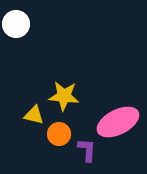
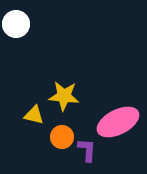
orange circle: moved 3 px right, 3 px down
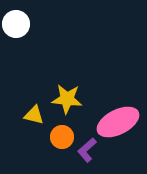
yellow star: moved 3 px right, 3 px down
purple L-shape: rotated 135 degrees counterclockwise
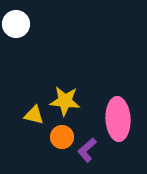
yellow star: moved 2 px left, 2 px down
pink ellipse: moved 3 px up; rotated 66 degrees counterclockwise
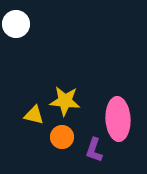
purple L-shape: moved 7 px right; rotated 30 degrees counterclockwise
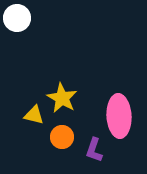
white circle: moved 1 px right, 6 px up
yellow star: moved 3 px left, 3 px up; rotated 24 degrees clockwise
pink ellipse: moved 1 px right, 3 px up
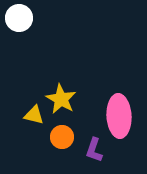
white circle: moved 2 px right
yellow star: moved 1 px left, 1 px down
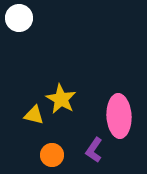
orange circle: moved 10 px left, 18 px down
purple L-shape: rotated 15 degrees clockwise
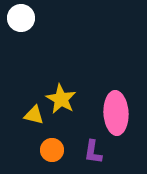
white circle: moved 2 px right
pink ellipse: moved 3 px left, 3 px up
purple L-shape: moved 1 px left, 2 px down; rotated 25 degrees counterclockwise
orange circle: moved 5 px up
